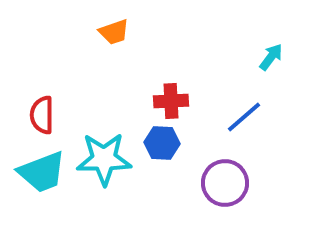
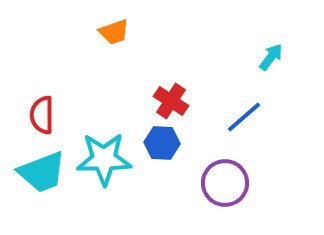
red cross: rotated 36 degrees clockwise
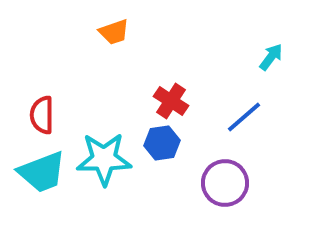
blue hexagon: rotated 12 degrees counterclockwise
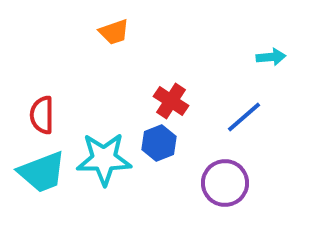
cyan arrow: rotated 48 degrees clockwise
blue hexagon: moved 3 px left; rotated 12 degrees counterclockwise
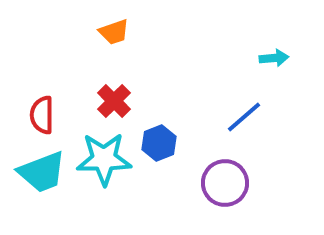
cyan arrow: moved 3 px right, 1 px down
red cross: moved 57 px left; rotated 12 degrees clockwise
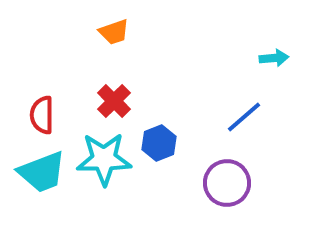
purple circle: moved 2 px right
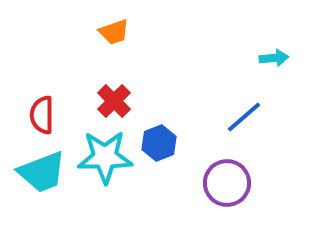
cyan star: moved 1 px right, 2 px up
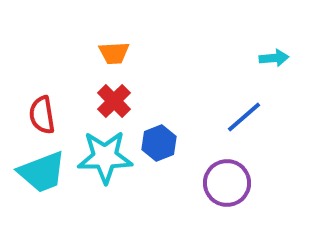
orange trapezoid: moved 21 px down; rotated 16 degrees clockwise
red semicircle: rotated 9 degrees counterclockwise
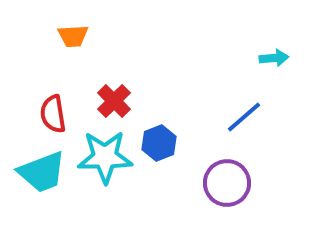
orange trapezoid: moved 41 px left, 17 px up
red semicircle: moved 11 px right, 1 px up
